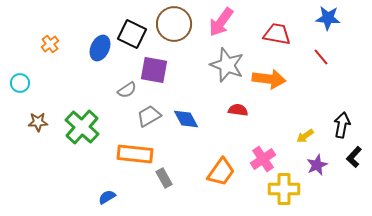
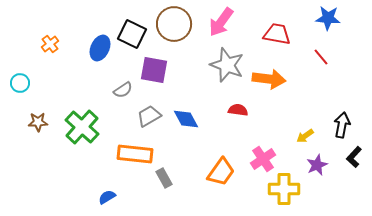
gray semicircle: moved 4 px left
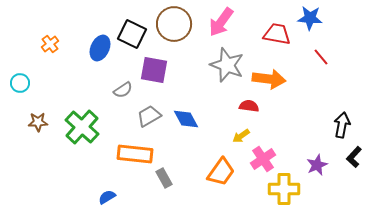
blue star: moved 18 px left
red semicircle: moved 11 px right, 4 px up
yellow arrow: moved 64 px left
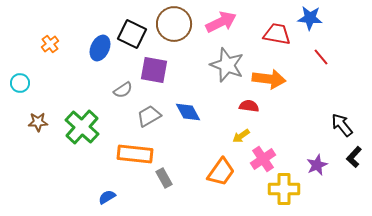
pink arrow: rotated 152 degrees counterclockwise
blue diamond: moved 2 px right, 7 px up
black arrow: rotated 50 degrees counterclockwise
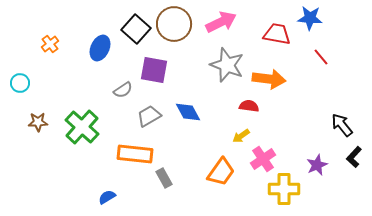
black square: moved 4 px right, 5 px up; rotated 16 degrees clockwise
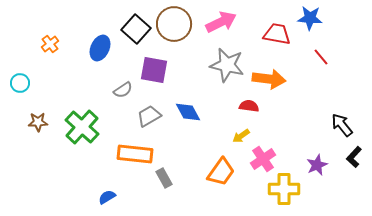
gray star: rotated 8 degrees counterclockwise
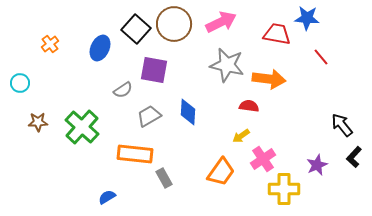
blue star: moved 3 px left
blue diamond: rotated 32 degrees clockwise
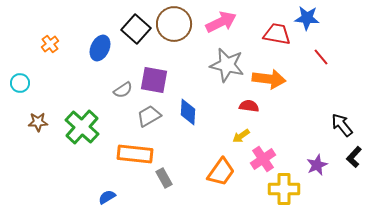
purple square: moved 10 px down
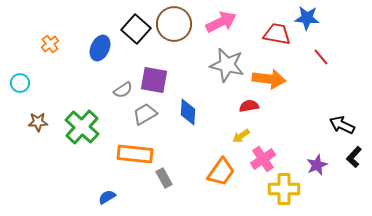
red semicircle: rotated 18 degrees counterclockwise
gray trapezoid: moved 4 px left, 2 px up
black arrow: rotated 25 degrees counterclockwise
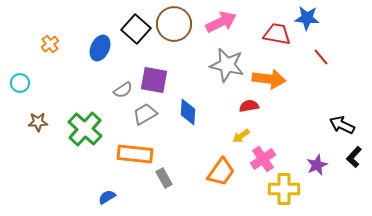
green cross: moved 3 px right, 2 px down
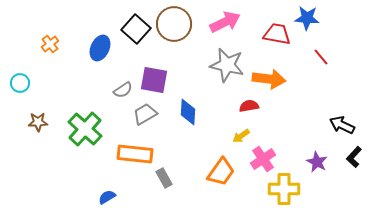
pink arrow: moved 4 px right
purple star: moved 3 px up; rotated 20 degrees counterclockwise
